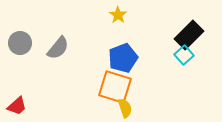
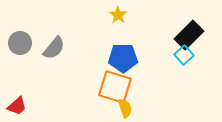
gray semicircle: moved 4 px left
blue pentagon: rotated 20 degrees clockwise
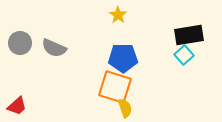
black rectangle: rotated 36 degrees clockwise
gray semicircle: rotated 75 degrees clockwise
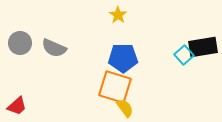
black rectangle: moved 14 px right, 12 px down
yellow semicircle: rotated 18 degrees counterclockwise
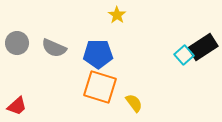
yellow star: moved 1 px left
gray circle: moved 3 px left
black rectangle: rotated 24 degrees counterclockwise
blue pentagon: moved 25 px left, 4 px up
orange square: moved 15 px left
yellow semicircle: moved 9 px right, 5 px up
